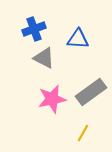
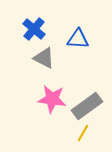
blue cross: rotated 30 degrees counterclockwise
gray rectangle: moved 4 px left, 14 px down
pink star: rotated 20 degrees clockwise
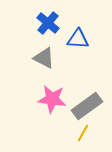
blue cross: moved 14 px right, 6 px up
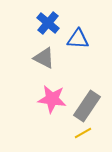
gray rectangle: rotated 20 degrees counterclockwise
yellow line: rotated 30 degrees clockwise
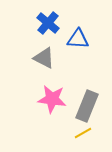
gray rectangle: rotated 12 degrees counterclockwise
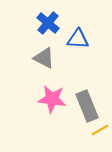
gray rectangle: rotated 44 degrees counterclockwise
yellow line: moved 17 px right, 3 px up
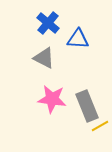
yellow line: moved 4 px up
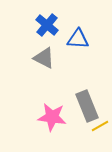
blue cross: moved 1 px left, 2 px down
pink star: moved 18 px down
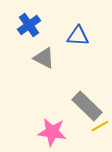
blue cross: moved 18 px left; rotated 15 degrees clockwise
blue triangle: moved 3 px up
gray rectangle: rotated 24 degrees counterclockwise
pink star: moved 15 px down
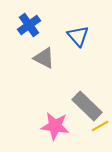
blue triangle: rotated 45 degrees clockwise
pink star: moved 3 px right, 6 px up
